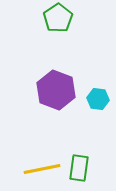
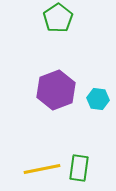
purple hexagon: rotated 18 degrees clockwise
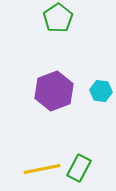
purple hexagon: moved 2 px left, 1 px down
cyan hexagon: moved 3 px right, 8 px up
green rectangle: rotated 20 degrees clockwise
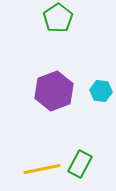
green rectangle: moved 1 px right, 4 px up
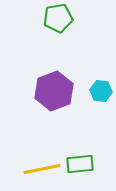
green pentagon: rotated 24 degrees clockwise
green rectangle: rotated 56 degrees clockwise
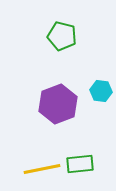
green pentagon: moved 4 px right, 18 px down; rotated 24 degrees clockwise
purple hexagon: moved 4 px right, 13 px down
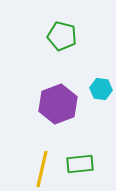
cyan hexagon: moved 2 px up
yellow line: rotated 66 degrees counterclockwise
